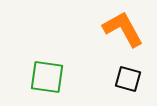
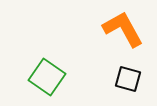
green square: rotated 27 degrees clockwise
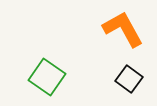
black square: moved 1 px right; rotated 20 degrees clockwise
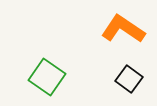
orange L-shape: rotated 27 degrees counterclockwise
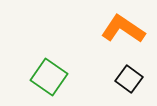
green square: moved 2 px right
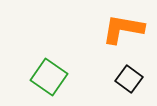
orange L-shape: rotated 24 degrees counterclockwise
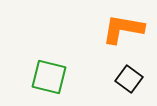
green square: rotated 21 degrees counterclockwise
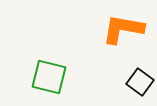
black square: moved 11 px right, 3 px down
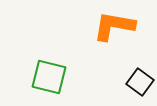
orange L-shape: moved 9 px left, 3 px up
